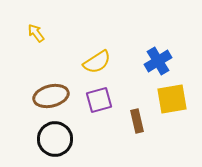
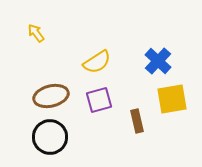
blue cross: rotated 16 degrees counterclockwise
black circle: moved 5 px left, 2 px up
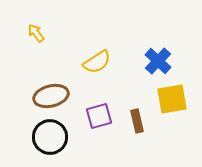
purple square: moved 16 px down
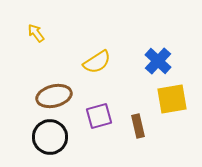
brown ellipse: moved 3 px right
brown rectangle: moved 1 px right, 5 px down
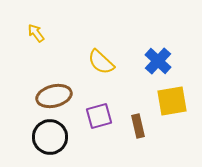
yellow semicircle: moved 4 px right; rotated 76 degrees clockwise
yellow square: moved 2 px down
